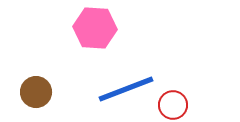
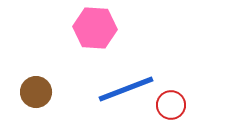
red circle: moved 2 px left
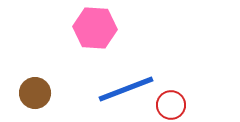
brown circle: moved 1 px left, 1 px down
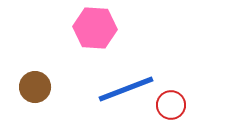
brown circle: moved 6 px up
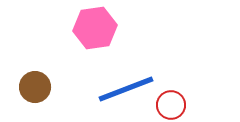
pink hexagon: rotated 12 degrees counterclockwise
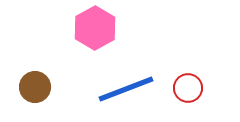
pink hexagon: rotated 21 degrees counterclockwise
red circle: moved 17 px right, 17 px up
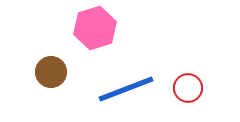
pink hexagon: rotated 12 degrees clockwise
brown circle: moved 16 px right, 15 px up
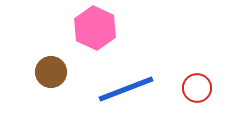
pink hexagon: rotated 18 degrees counterclockwise
red circle: moved 9 px right
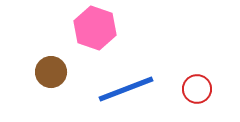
pink hexagon: rotated 6 degrees counterclockwise
red circle: moved 1 px down
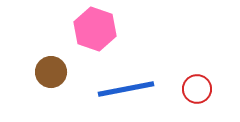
pink hexagon: moved 1 px down
blue line: rotated 10 degrees clockwise
